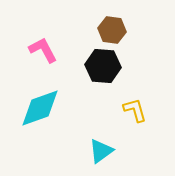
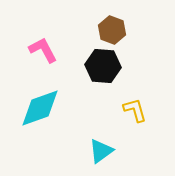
brown hexagon: rotated 12 degrees clockwise
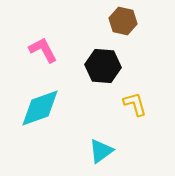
brown hexagon: moved 11 px right, 9 px up; rotated 8 degrees counterclockwise
yellow L-shape: moved 6 px up
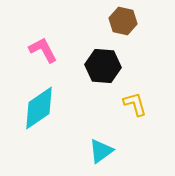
cyan diamond: moved 1 px left; rotated 15 degrees counterclockwise
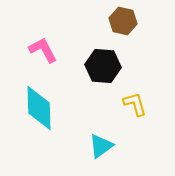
cyan diamond: rotated 57 degrees counterclockwise
cyan triangle: moved 5 px up
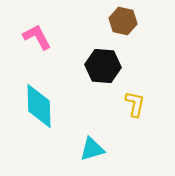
pink L-shape: moved 6 px left, 13 px up
yellow L-shape: rotated 28 degrees clockwise
cyan diamond: moved 2 px up
cyan triangle: moved 9 px left, 3 px down; rotated 20 degrees clockwise
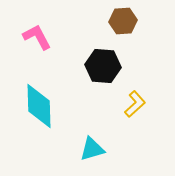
brown hexagon: rotated 16 degrees counterclockwise
yellow L-shape: rotated 36 degrees clockwise
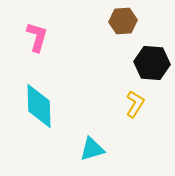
pink L-shape: rotated 44 degrees clockwise
black hexagon: moved 49 px right, 3 px up
yellow L-shape: rotated 16 degrees counterclockwise
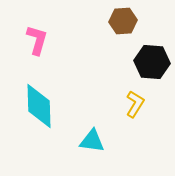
pink L-shape: moved 3 px down
black hexagon: moved 1 px up
cyan triangle: moved 8 px up; rotated 24 degrees clockwise
